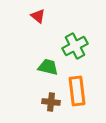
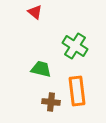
red triangle: moved 3 px left, 4 px up
green cross: rotated 30 degrees counterclockwise
green trapezoid: moved 7 px left, 2 px down
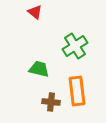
green cross: rotated 25 degrees clockwise
green trapezoid: moved 2 px left
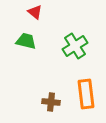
green trapezoid: moved 13 px left, 28 px up
orange rectangle: moved 9 px right, 3 px down
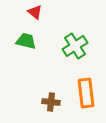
orange rectangle: moved 1 px up
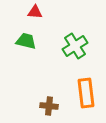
red triangle: rotated 35 degrees counterclockwise
brown cross: moved 2 px left, 4 px down
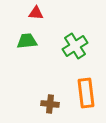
red triangle: moved 1 px right, 1 px down
green trapezoid: moved 1 px right; rotated 20 degrees counterclockwise
brown cross: moved 1 px right, 2 px up
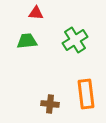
green cross: moved 6 px up
orange rectangle: moved 1 px down
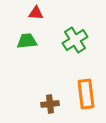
brown cross: rotated 12 degrees counterclockwise
